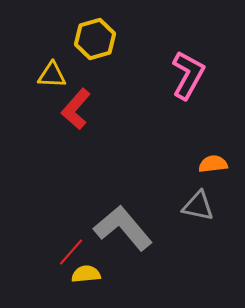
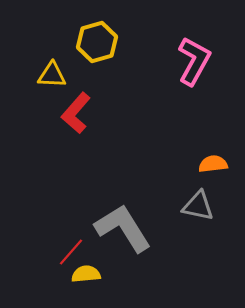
yellow hexagon: moved 2 px right, 3 px down
pink L-shape: moved 6 px right, 14 px up
red L-shape: moved 4 px down
gray L-shape: rotated 8 degrees clockwise
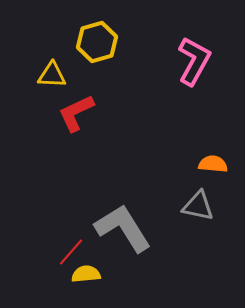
red L-shape: rotated 24 degrees clockwise
orange semicircle: rotated 12 degrees clockwise
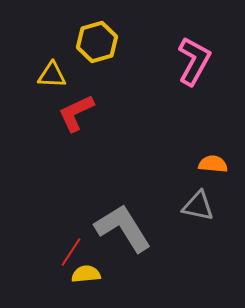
red line: rotated 8 degrees counterclockwise
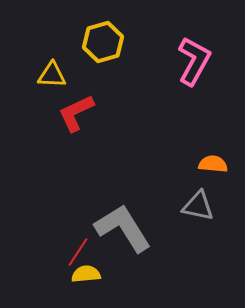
yellow hexagon: moved 6 px right
red line: moved 7 px right
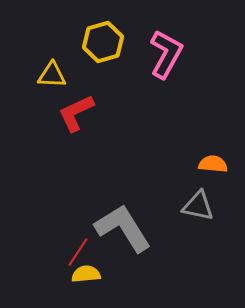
pink L-shape: moved 28 px left, 7 px up
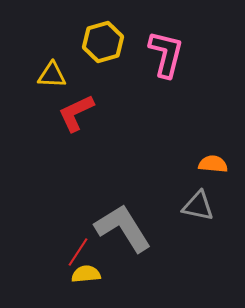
pink L-shape: rotated 15 degrees counterclockwise
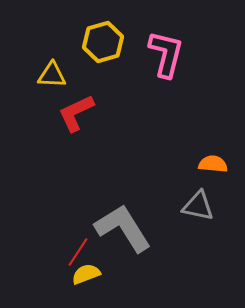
yellow semicircle: rotated 16 degrees counterclockwise
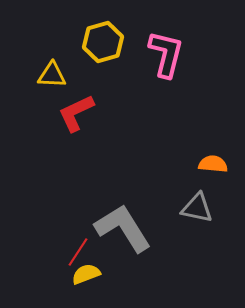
gray triangle: moved 1 px left, 2 px down
